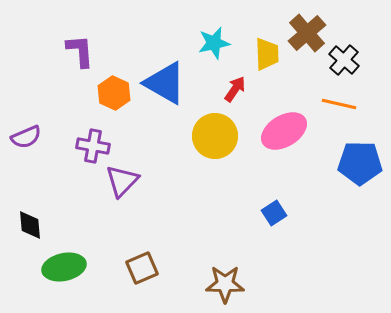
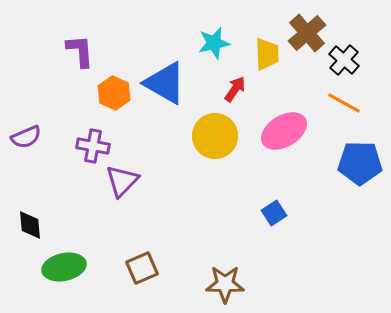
orange line: moved 5 px right, 1 px up; rotated 16 degrees clockwise
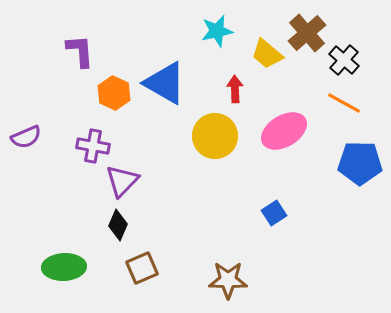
cyan star: moved 3 px right, 12 px up
yellow trapezoid: rotated 132 degrees clockwise
red arrow: rotated 36 degrees counterclockwise
black diamond: moved 88 px right; rotated 28 degrees clockwise
green ellipse: rotated 9 degrees clockwise
brown star: moved 3 px right, 4 px up
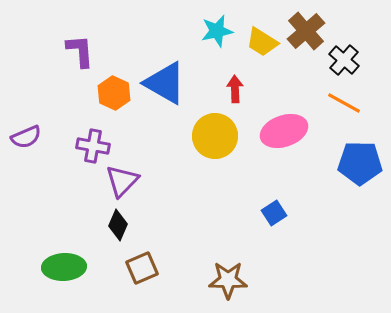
brown cross: moved 1 px left, 2 px up
yellow trapezoid: moved 5 px left, 12 px up; rotated 8 degrees counterclockwise
pink ellipse: rotated 12 degrees clockwise
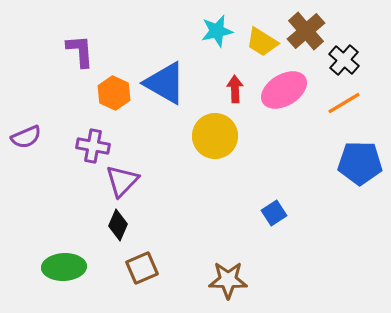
orange line: rotated 60 degrees counterclockwise
pink ellipse: moved 41 px up; rotated 12 degrees counterclockwise
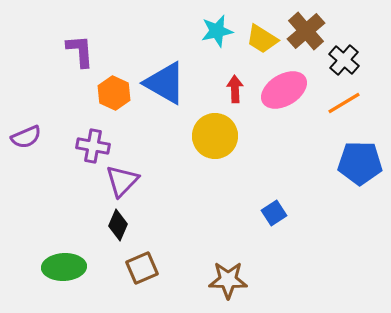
yellow trapezoid: moved 3 px up
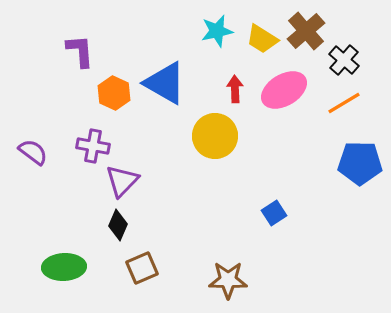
purple semicircle: moved 7 px right, 15 px down; rotated 120 degrees counterclockwise
